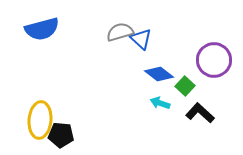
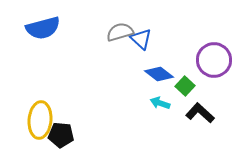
blue semicircle: moved 1 px right, 1 px up
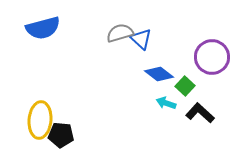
gray semicircle: moved 1 px down
purple circle: moved 2 px left, 3 px up
cyan arrow: moved 6 px right
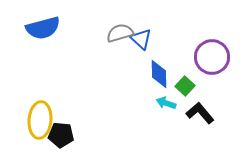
blue diamond: rotated 52 degrees clockwise
black L-shape: rotated 8 degrees clockwise
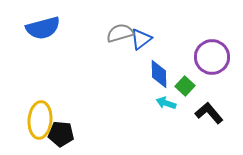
blue triangle: rotated 40 degrees clockwise
black L-shape: moved 9 px right
black pentagon: moved 1 px up
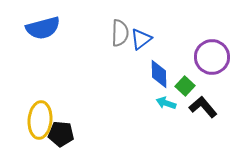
gray semicircle: rotated 108 degrees clockwise
black L-shape: moved 6 px left, 6 px up
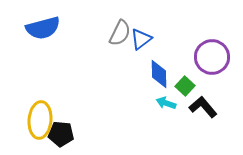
gray semicircle: rotated 24 degrees clockwise
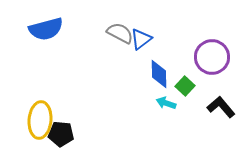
blue semicircle: moved 3 px right, 1 px down
gray semicircle: rotated 88 degrees counterclockwise
black L-shape: moved 18 px right
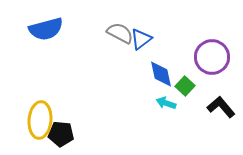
blue diamond: moved 2 px right; rotated 12 degrees counterclockwise
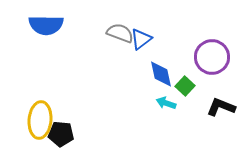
blue semicircle: moved 4 px up; rotated 16 degrees clockwise
gray semicircle: rotated 8 degrees counterclockwise
black L-shape: rotated 28 degrees counterclockwise
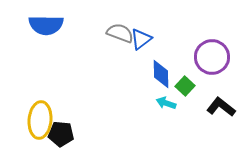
blue diamond: rotated 12 degrees clockwise
black L-shape: rotated 16 degrees clockwise
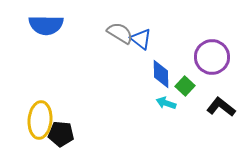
gray semicircle: rotated 12 degrees clockwise
blue triangle: rotated 45 degrees counterclockwise
